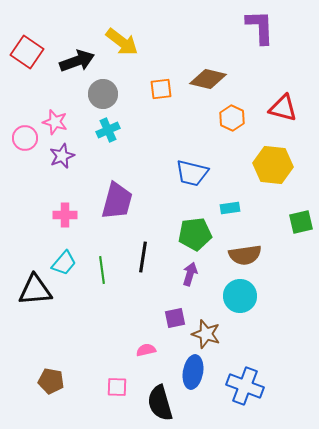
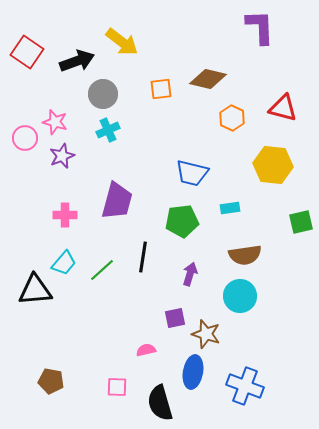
green pentagon: moved 13 px left, 13 px up
green line: rotated 56 degrees clockwise
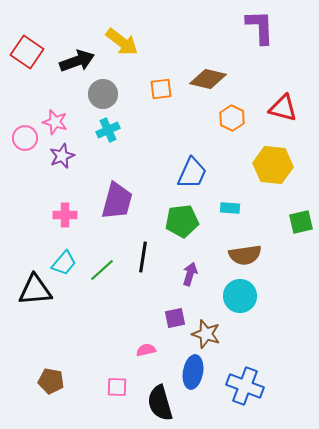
blue trapezoid: rotated 80 degrees counterclockwise
cyan rectangle: rotated 12 degrees clockwise
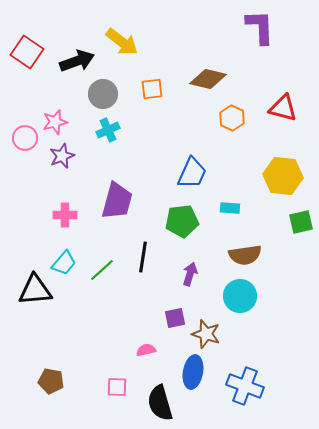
orange square: moved 9 px left
pink star: rotated 30 degrees counterclockwise
yellow hexagon: moved 10 px right, 11 px down
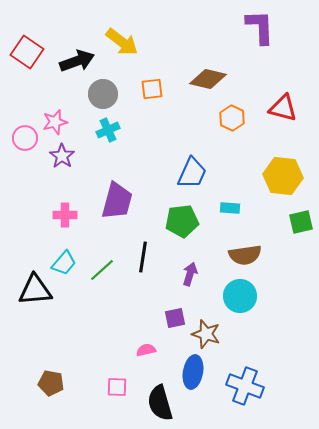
purple star: rotated 15 degrees counterclockwise
brown pentagon: moved 2 px down
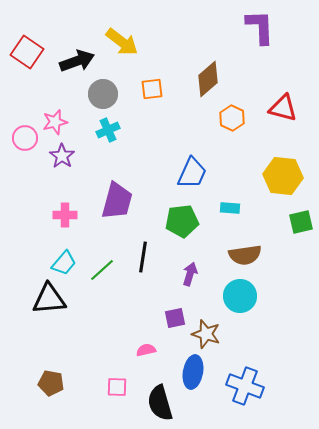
brown diamond: rotated 54 degrees counterclockwise
black triangle: moved 14 px right, 9 px down
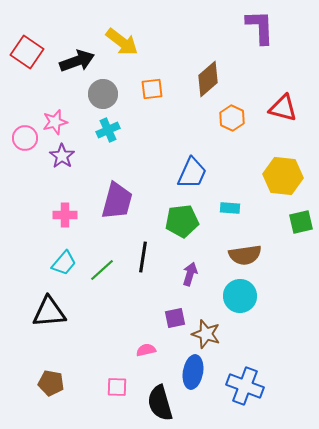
black triangle: moved 13 px down
